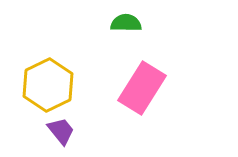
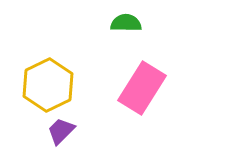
purple trapezoid: rotated 96 degrees counterclockwise
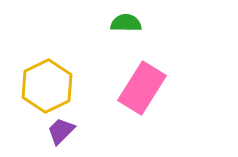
yellow hexagon: moved 1 px left, 1 px down
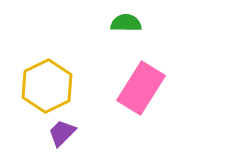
pink rectangle: moved 1 px left
purple trapezoid: moved 1 px right, 2 px down
